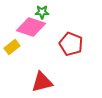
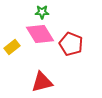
pink diamond: moved 9 px right, 7 px down; rotated 40 degrees clockwise
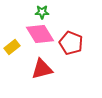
red pentagon: moved 1 px up
red triangle: moved 13 px up
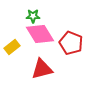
green star: moved 9 px left, 4 px down
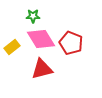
pink diamond: moved 1 px right, 5 px down
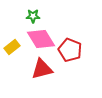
red pentagon: moved 1 px left, 7 px down
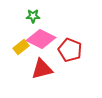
pink diamond: rotated 32 degrees counterclockwise
yellow rectangle: moved 9 px right
